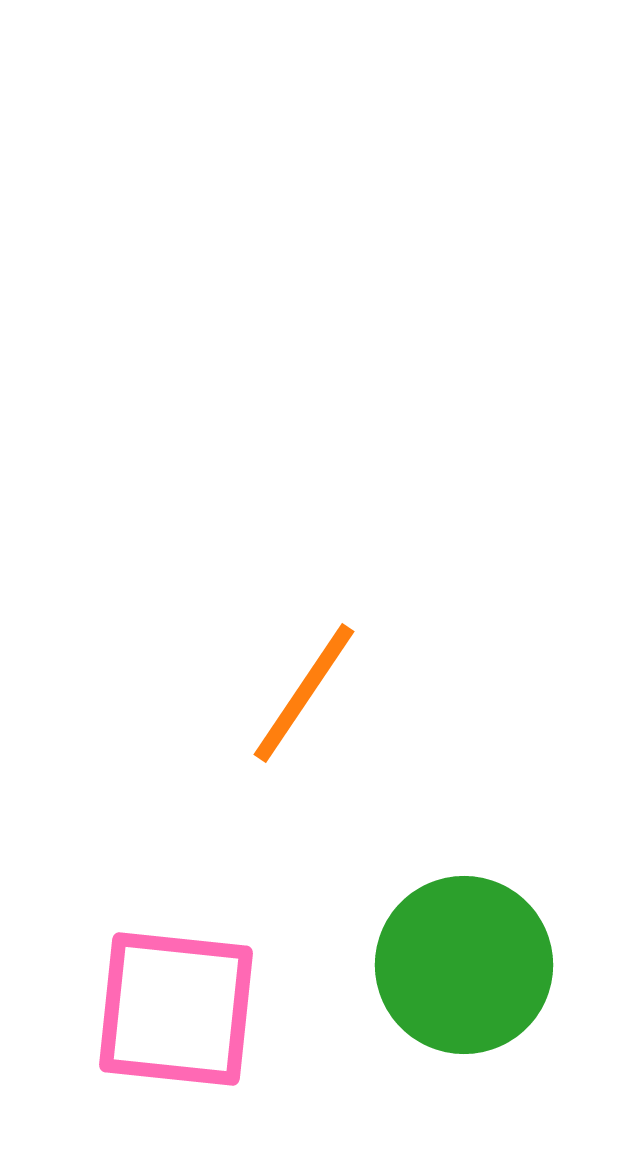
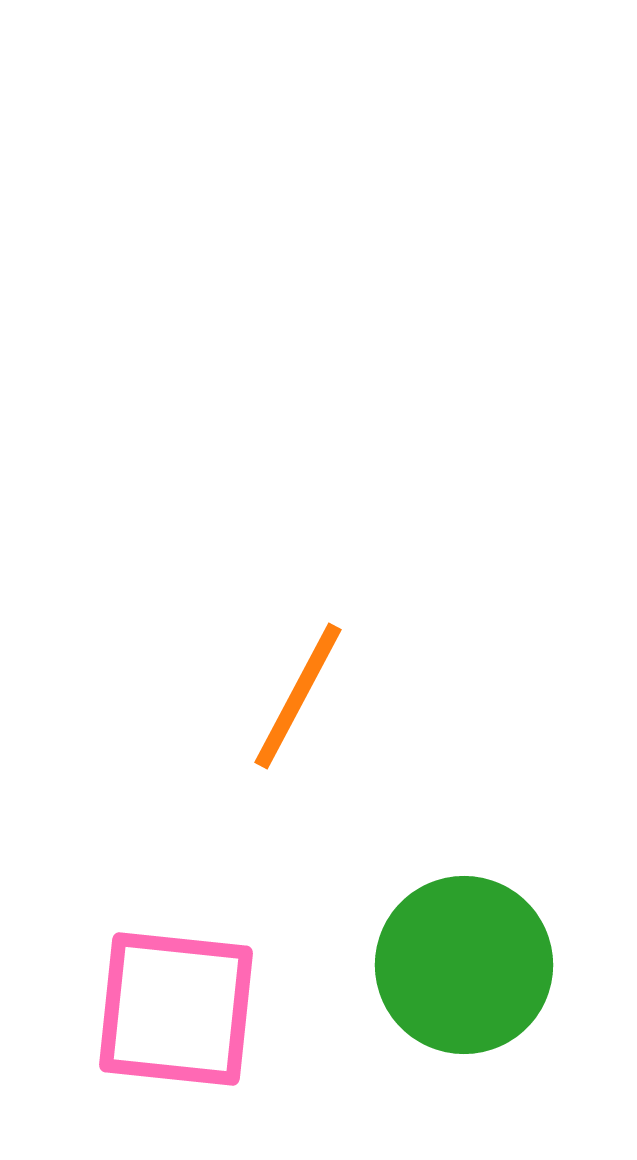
orange line: moved 6 px left, 3 px down; rotated 6 degrees counterclockwise
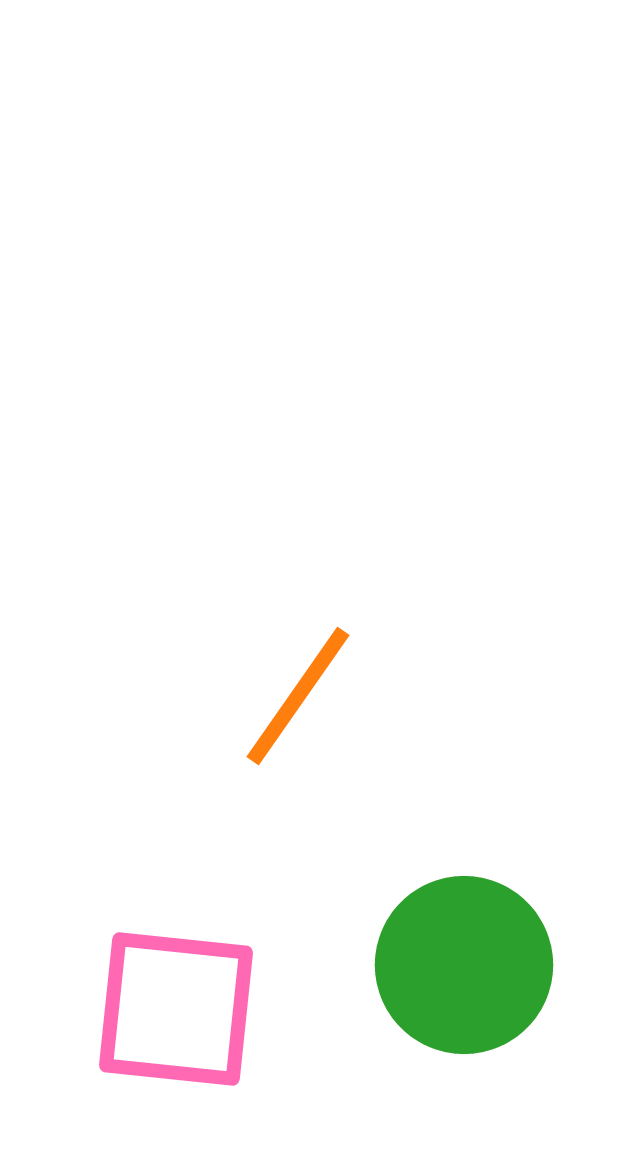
orange line: rotated 7 degrees clockwise
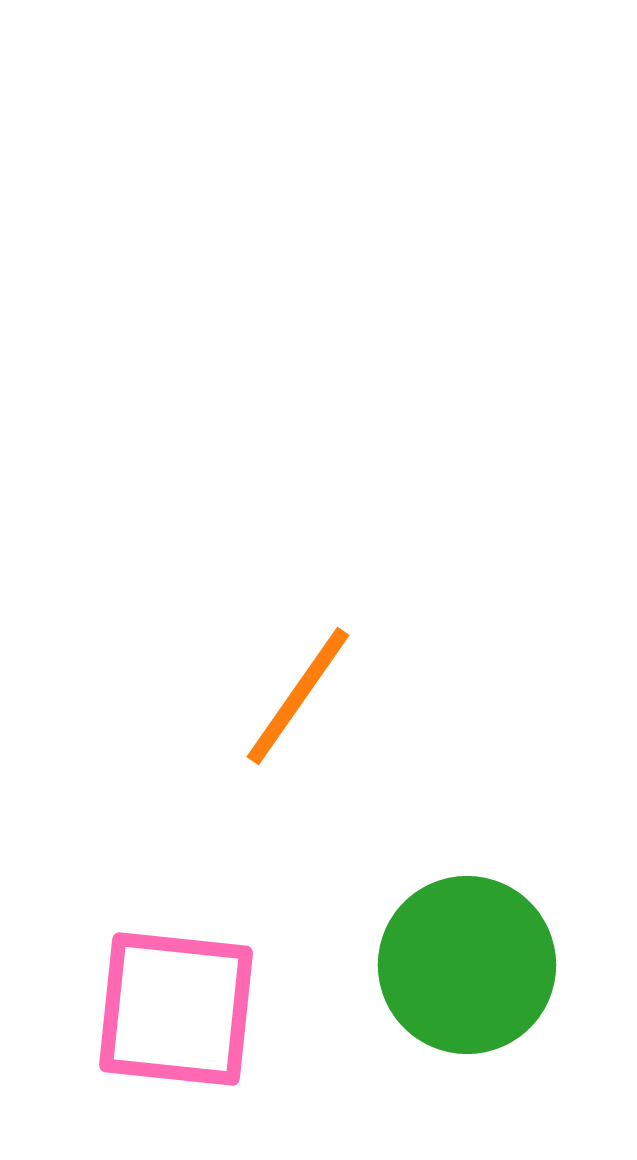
green circle: moved 3 px right
